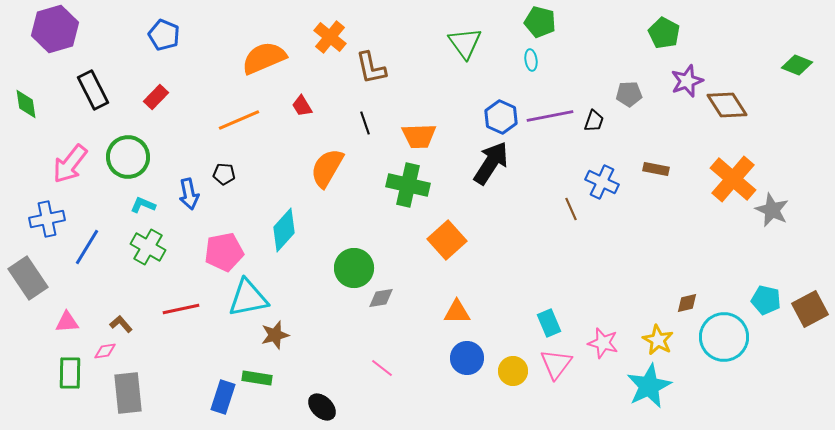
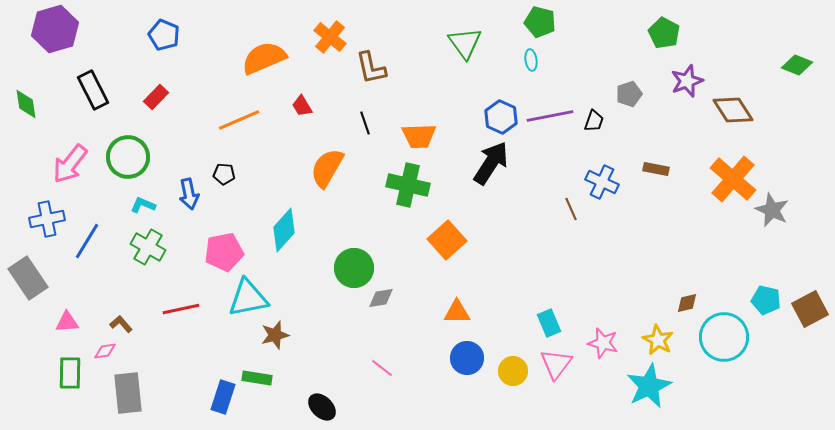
gray pentagon at (629, 94): rotated 15 degrees counterclockwise
brown diamond at (727, 105): moved 6 px right, 5 px down
blue line at (87, 247): moved 6 px up
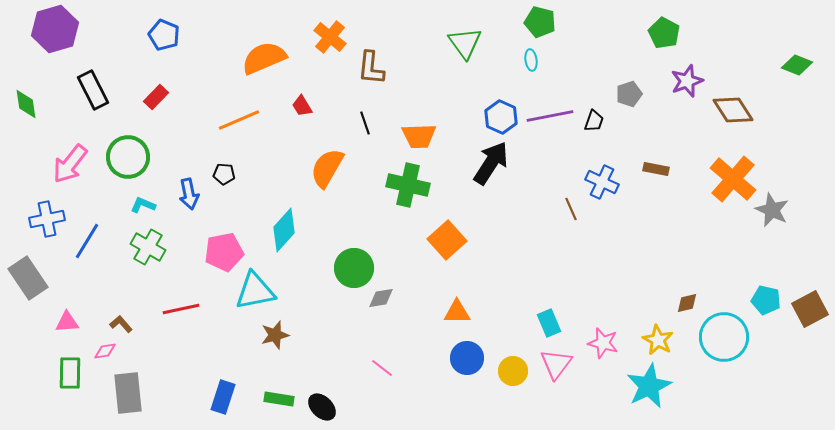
brown L-shape at (371, 68): rotated 18 degrees clockwise
cyan triangle at (248, 298): moved 7 px right, 7 px up
green rectangle at (257, 378): moved 22 px right, 21 px down
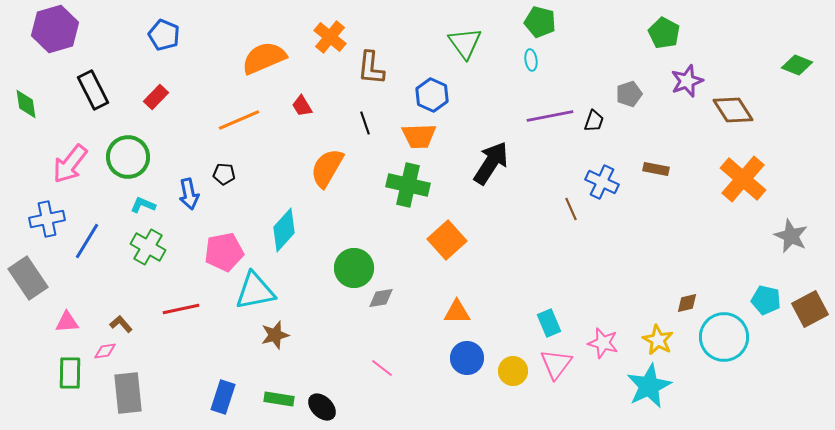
blue hexagon at (501, 117): moved 69 px left, 22 px up
orange cross at (733, 179): moved 10 px right
gray star at (772, 210): moved 19 px right, 26 px down
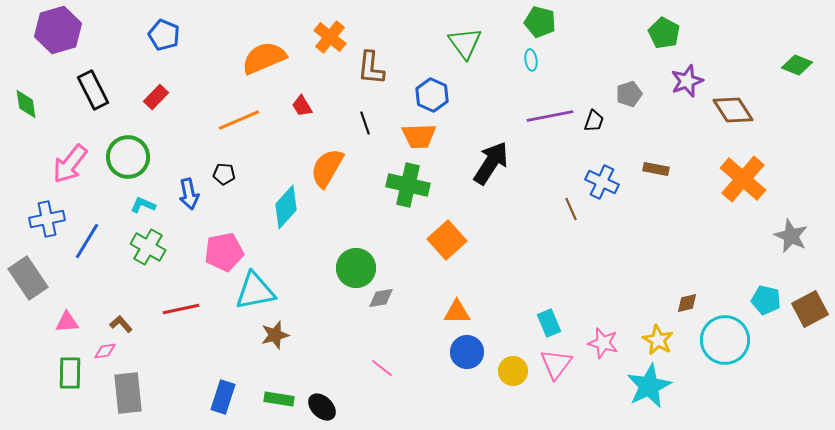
purple hexagon at (55, 29): moved 3 px right, 1 px down
cyan diamond at (284, 230): moved 2 px right, 23 px up
green circle at (354, 268): moved 2 px right
cyan circle at (724, 337): moved 1 px right, 3 px down
blue circle at (467, 358): moved 6 px up
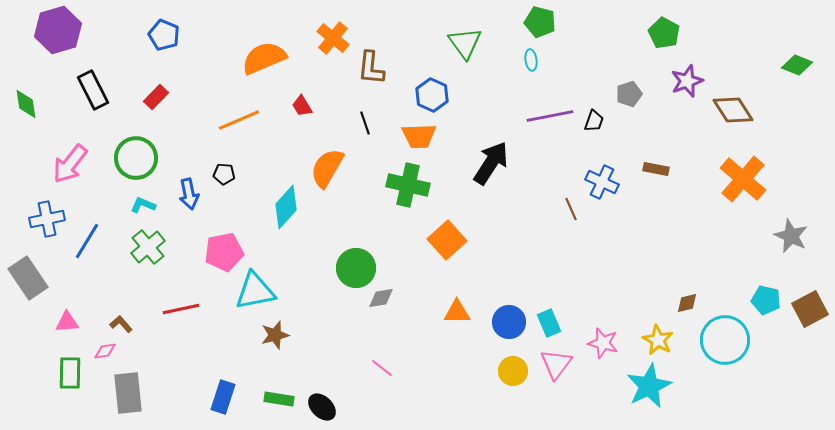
orange cross at (330, 37): moved 3 px right, 1 px down
green circle at (128, 157): moved 8 px right, 1 px down
green cross at (148, 247): rotated 20 degrees clockwise
blue circle at (467, 352): moved 42 px right, 30 px up
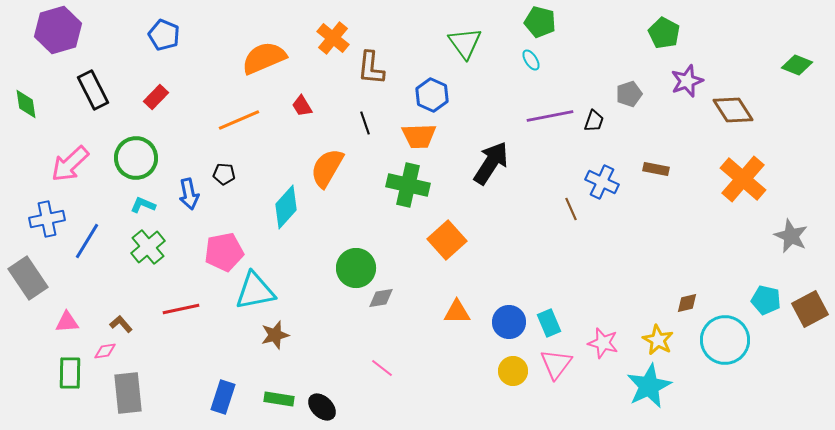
cyan ellipse at (531, 60): rotated 25 degrees counterclockwise
pink arrow at (70, 164): rotated 9 degrees clockwise
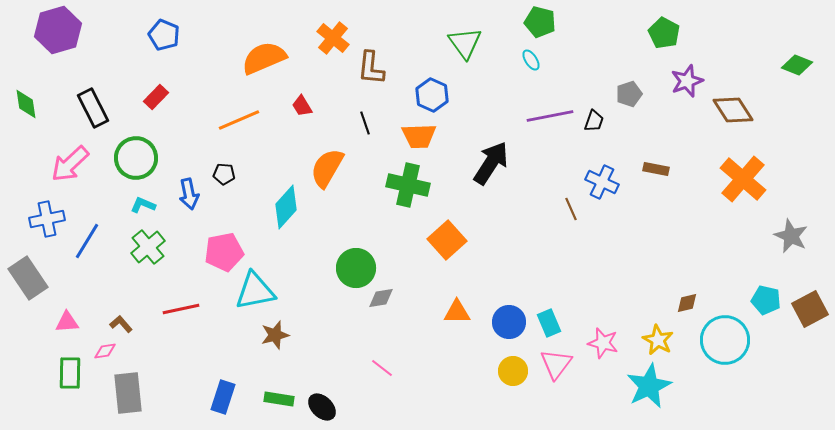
black rectangle at (93, 90): moved 18 px down
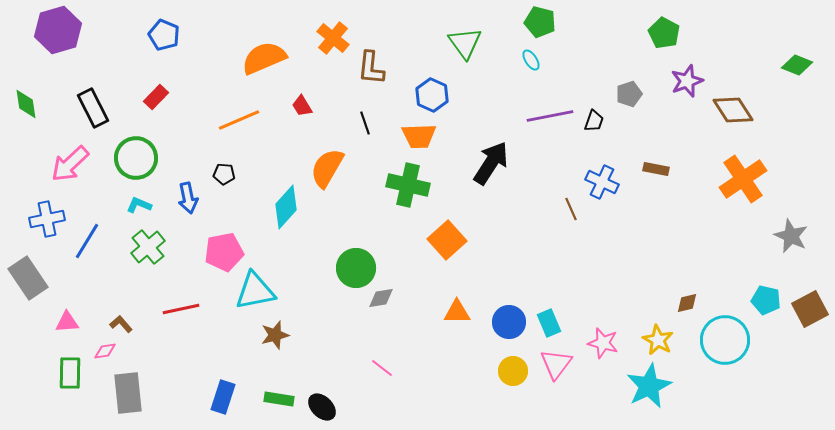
orange cross at (743, 179): rotated 15 degrees clockwise
blue arrow at (189, 194): moved 1 px left, 4 px down
cyan L-shape at (143, 205): moved 4 px left
